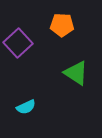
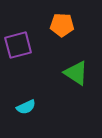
purple square: moved 2 px down; rotated 28 degrees clockwise
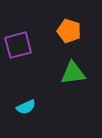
orange pentagon: moved 7 px right, 6 px down; rotated 15 degrees clockwise
green triangle: moved 3 px left; rotated 40 degrees counterclockwise
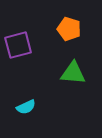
orange pentagon: moved 2 px up
green triangle: rotated 12 degrees clockwise
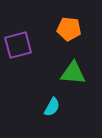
orange pentagon: rotated 10 degrees counterclockwise
cyan semicircle: moved 26 px right; rotated 36 degrees counterclockwise
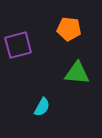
green triangle: moved 4 px right
cyan semicircle: moved 10 px left
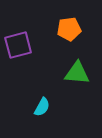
orange pentagon: rotated 15 degrees counterclockwise
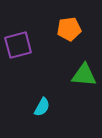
green triangle: moved 7 px right, 2 px down
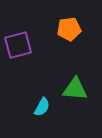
green triangle: moved 9 px left, 14 px down
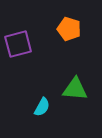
orange pentagon: rotated 25 degrees clockwise
purple square: moved 1 px up
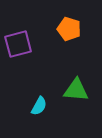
green triangle: moved 1 px right, 1 px down
cyan semicircle: moved 3 px left, 1 px up
